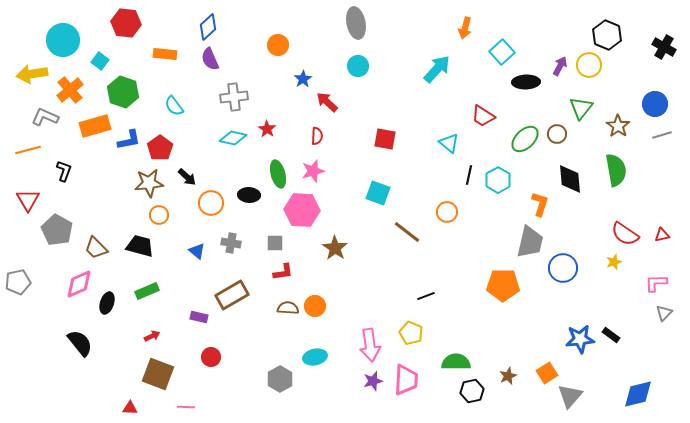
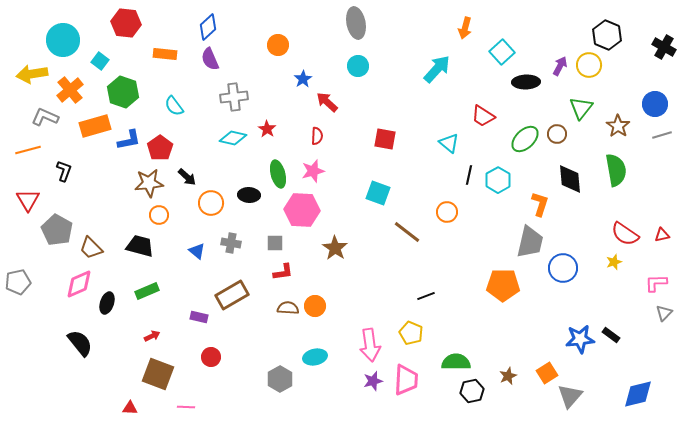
brown trapezoid at (96, 248): moved 5 px left
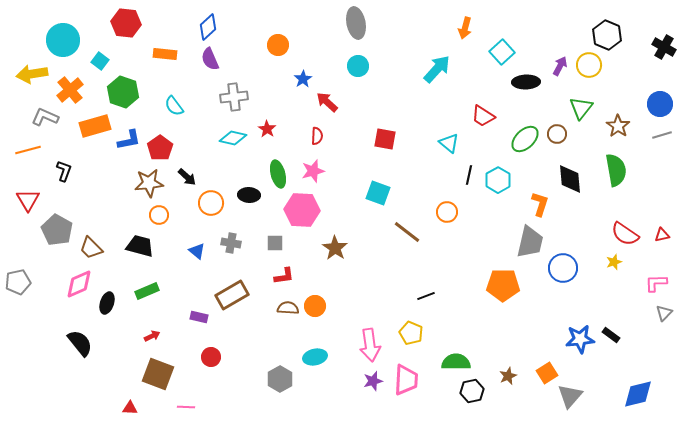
blue circle at (655, 104): moved 5 px right
red L-shape at (283, 272): moved 1 px right, 4 px down
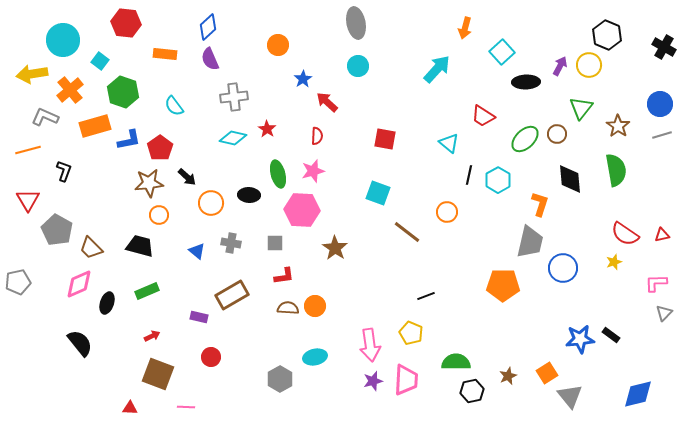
gray triangle at (570, 396): rotated 20 degrees counterclockwise
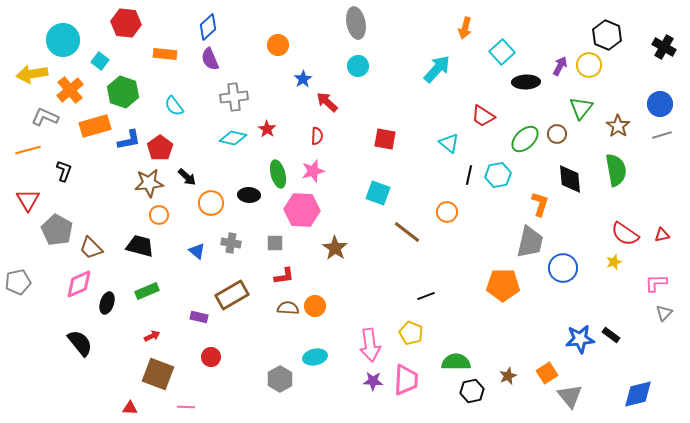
cyan hexagon at (498, 180): moved 5 px up; rotated 20 degrees clockwise
purple star at (373, 381): rotated 18 degrees clockwise
